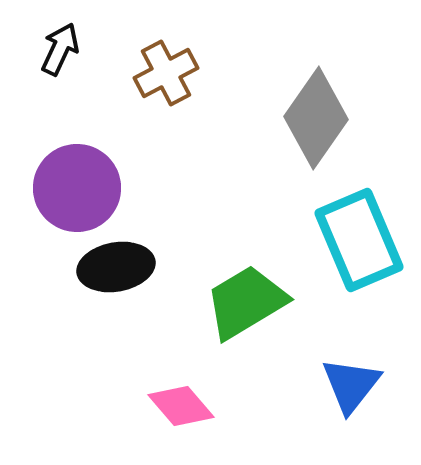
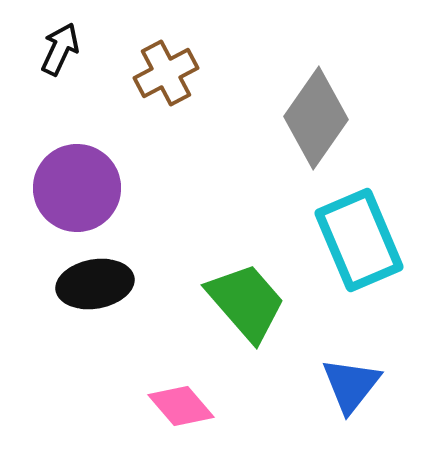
black ellipse: moved 21 px left, 17 px down
green trapezoid: rotated 80 degrees clockwise
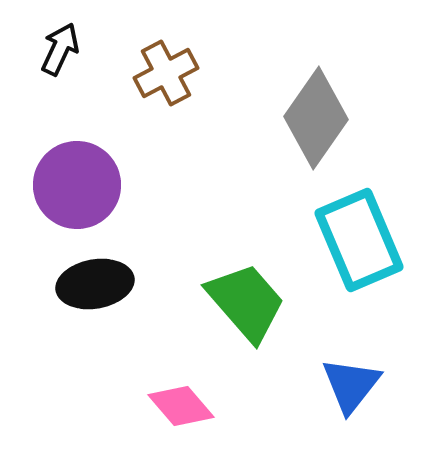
purple circle: moved 3 px up
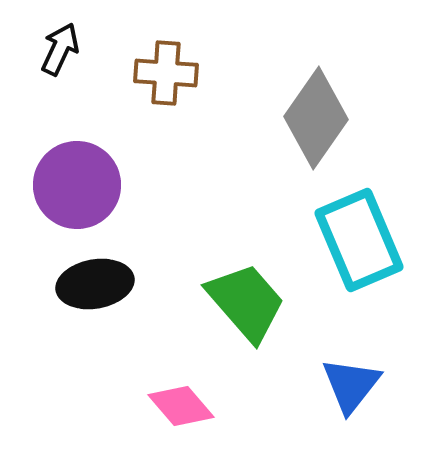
brown cross: rotated 32 degrees clockwise
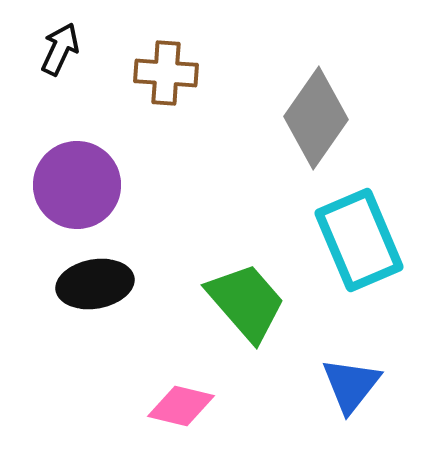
pink diamond: rotated 36 degrees counterclockwise
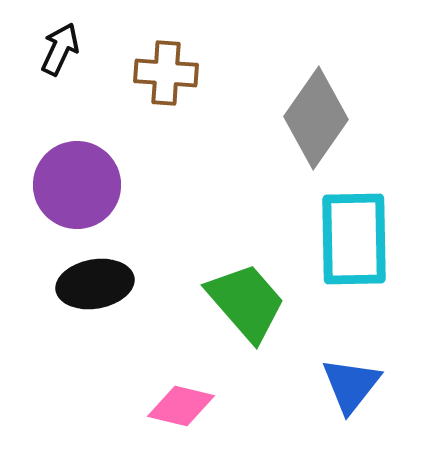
cyan rectangle: moved 5 px left, 1 px up; rotated 22 degrees clockwise
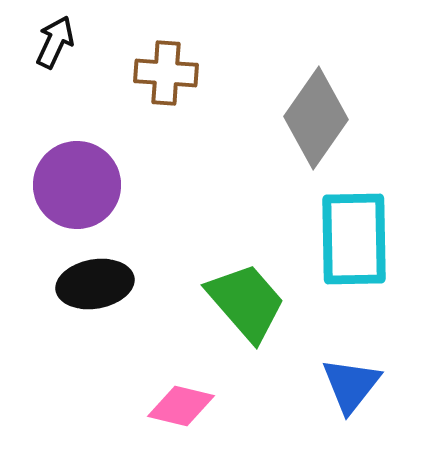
black arrow: moved 5 px left, 7 px up
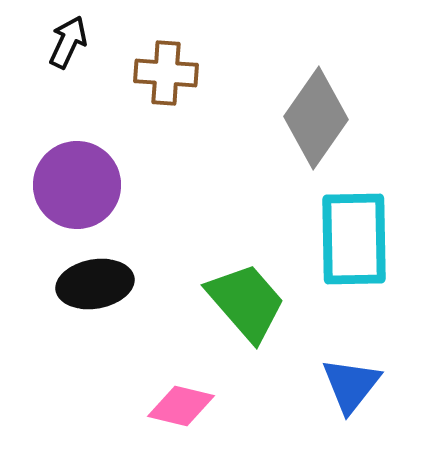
black arrow: moved 13 px right
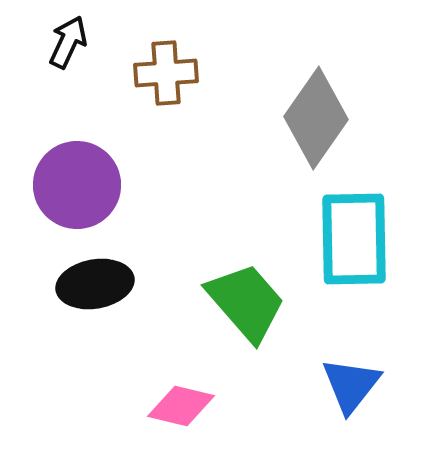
brown cross: rotated 8 degrees counterclockwise
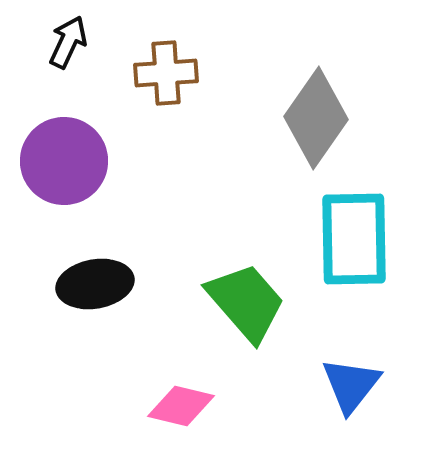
purple circle: moved 13 px left, 24 px up
